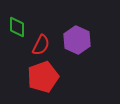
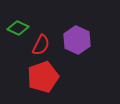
green diamond: moved 1 px right, 1 px down; rotated 65 degrees counterclockwise
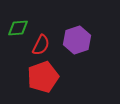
green diamond: rotated 30 degrees counterclockwise
purple hexagon: rotated 16 degrees clockwise
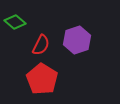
green diamond: moved 3 px left, 6 px up; rotated 45 degrees clockwise
red pentagon: moved 1 px left, 2 px down; rotated 20 degrees counterclockwise
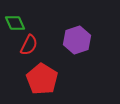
green diamond: moved 1 px down; rotated 25 degrees clockwise
red semicircle: moved 12 px left
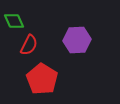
green diamond: moved 1 px left, 2 px up
purple hexagon: rotated 16 degrees clockwise
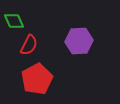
purple hexagon: moved 2 px right, 1 px down
red pentagon: moved 5 px left; rotated 12 degrees clockwise
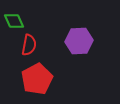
red semicircle: rotated 15 degrees counterclockwise
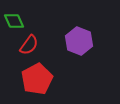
purple hexagon: rotated 24 degrees clockwise
red semicircle: rotated 25 degrees clockwise
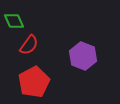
purple hexagon: moved 4 px right, 15 px down
red pentagon: moved 3 px left, 3 px down
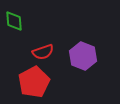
green diamond: rotated 20 degrees clockwise
red semicircle: moved 14 px right, 7 px down; rotated 35 degrees clockwise
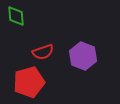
green diamond: moved 2 px right, 5 px up
red pentagon: moved 5 px left; rotated 12 degrees clockwise
